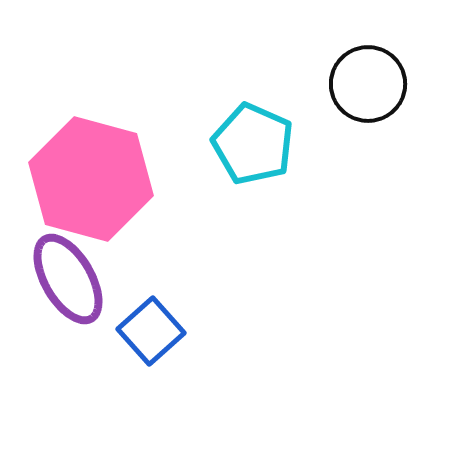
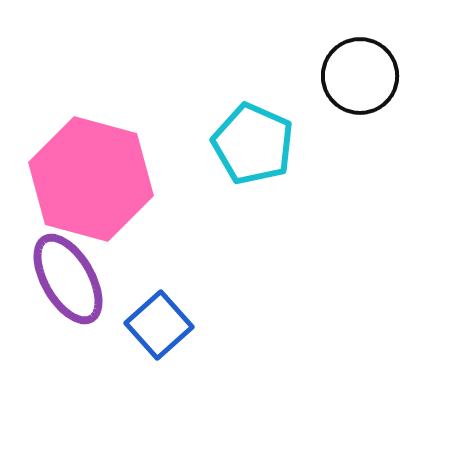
black circle: moved 8 px left, 8 px up
blue square: moved 8 px right, 6 px up
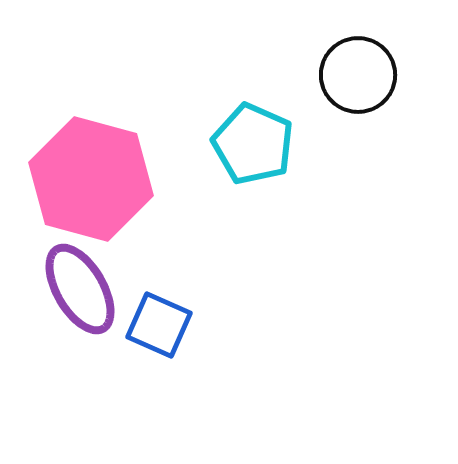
black circle: moved 2 px left, 1 px up
purple ellipse: moved 12 px right, 10 px down
blue square: rotated 24 degrees counterclockwise
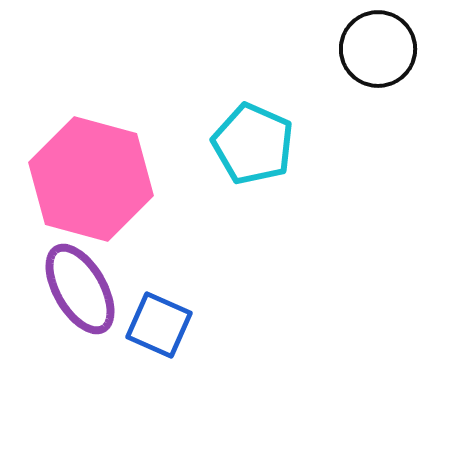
black circle: moved 20 px right, 26 px up
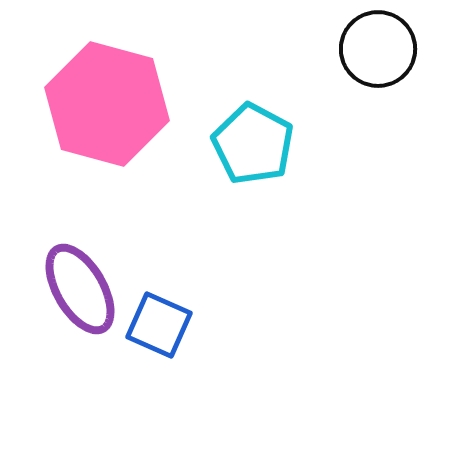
cyan pentagon: rotated 4 degrees clockwise
pink hexagon: moved 16 px right, 75 px up
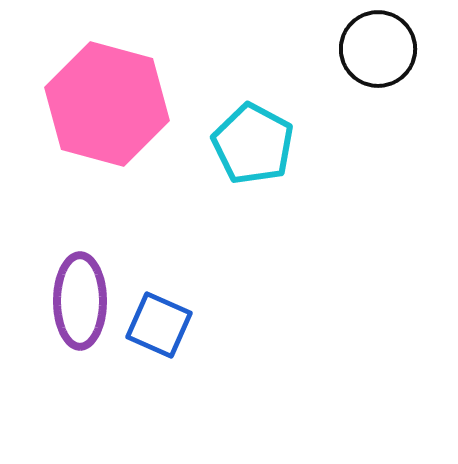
purple ellipse: moved 12 px down; rotated 30 degrees clockwise
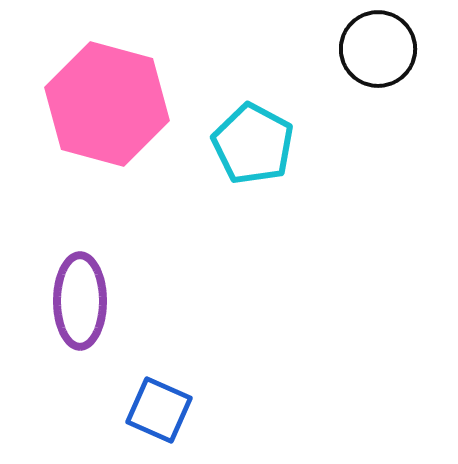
blue square: moved 85 px down
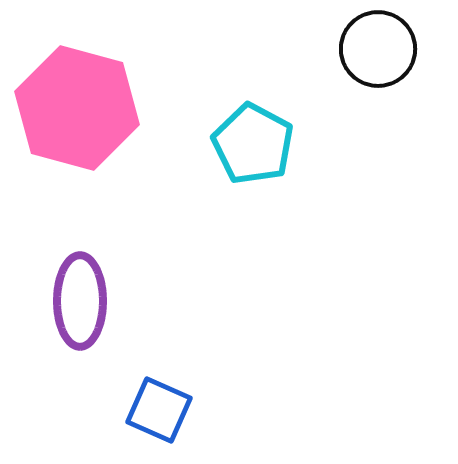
pink hexagon: moved 30 px left, 4 px down
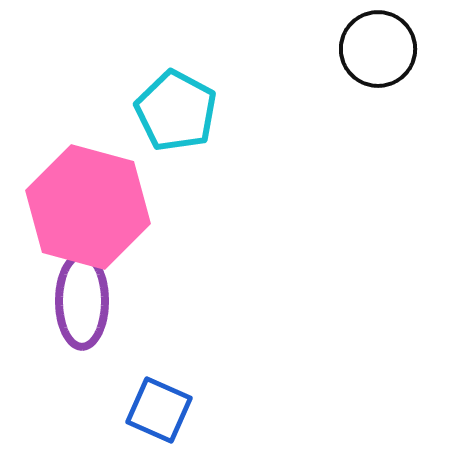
pink hexagon: moved 11 px right, 99 px down
cyan pentagon: moved 77 px left, 33 px up
purple ellipse: moved 2 px right
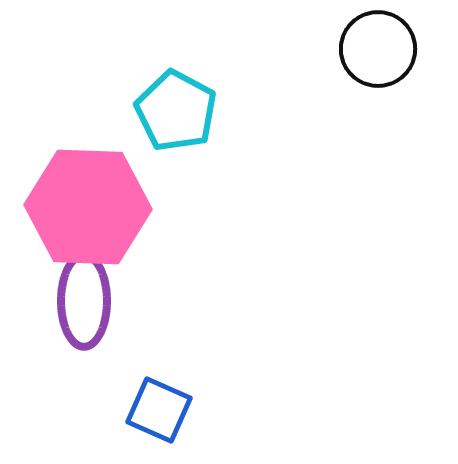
pink hexagon: rotated 13 degrees counterclockwise
purple ellipse: moved 2 px right
